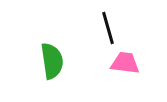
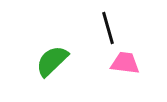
green semicircle: rotated 126 degrees counterclockwise
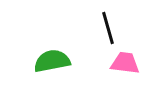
green semicircle: rotated 33 degrees clockwise
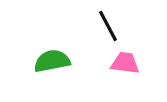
black line: moved 2 px up; rotated 12 degrees counterclockwise
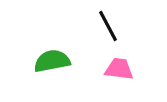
pink trapezoid: moved 6 px left, 6 px down
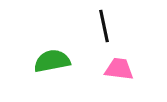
black line: moved 4 px left; rotated 16 degrees clockwise
